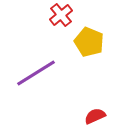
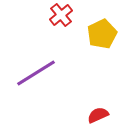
yellow pentagon: moved 13 px right, 8 px up; rotated 24 degrees clockwise
red semicircle: moved 3 px right, 1 px up
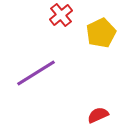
yellow pentagon: moved 1 px left, 1 px up
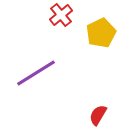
red semicircle: rotated 35 degrees counterclockwise
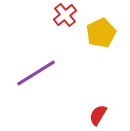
red cross: moved 4 px right
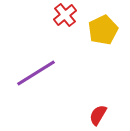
yellow pentagon: moved 2 px right, 3 px up
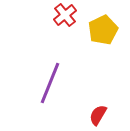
purple line: moved 14 px right, 10 px down; rotated 36 degrees counterclockwise
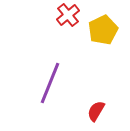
red cross: moved 3 px right
red semicircle: moved 2 px left, 4 px up
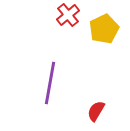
yellow pentagon: moved 1 px right, 1 px up
purple line: rotated 12 degrees counterclockwise
